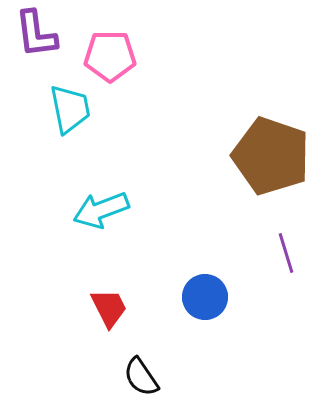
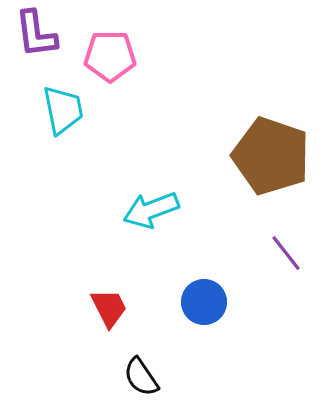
cyan trapezoid: moved 7 px left, 1 px down
cyan arrow: moved 50 px right
purple line: rotated 21 degrees counterclockwise
blue circle: moved 1 px left, 5 px down
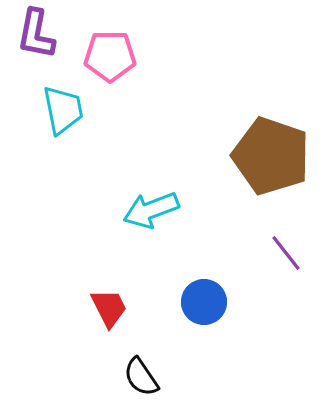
purple L-shape: rotated 18 degrees clockwise
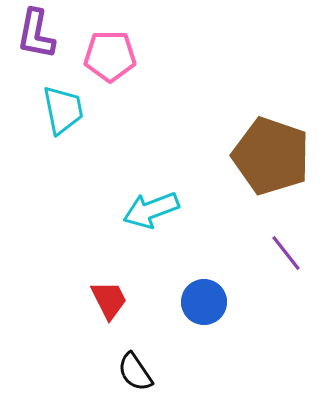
red trapezoid: moved 8 px up
black semicircle: moved 6 px left, 5 px up
